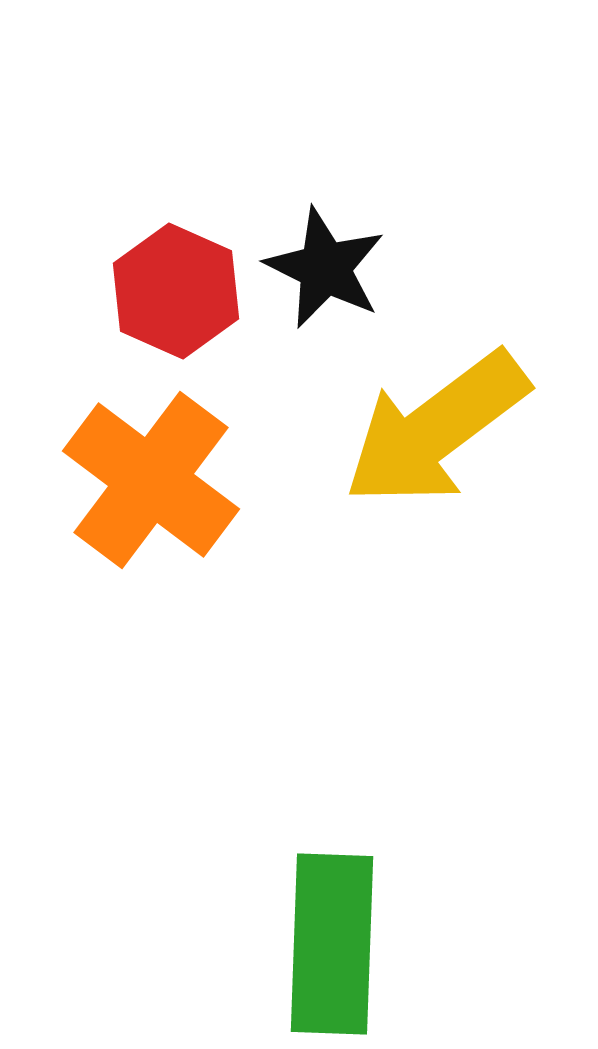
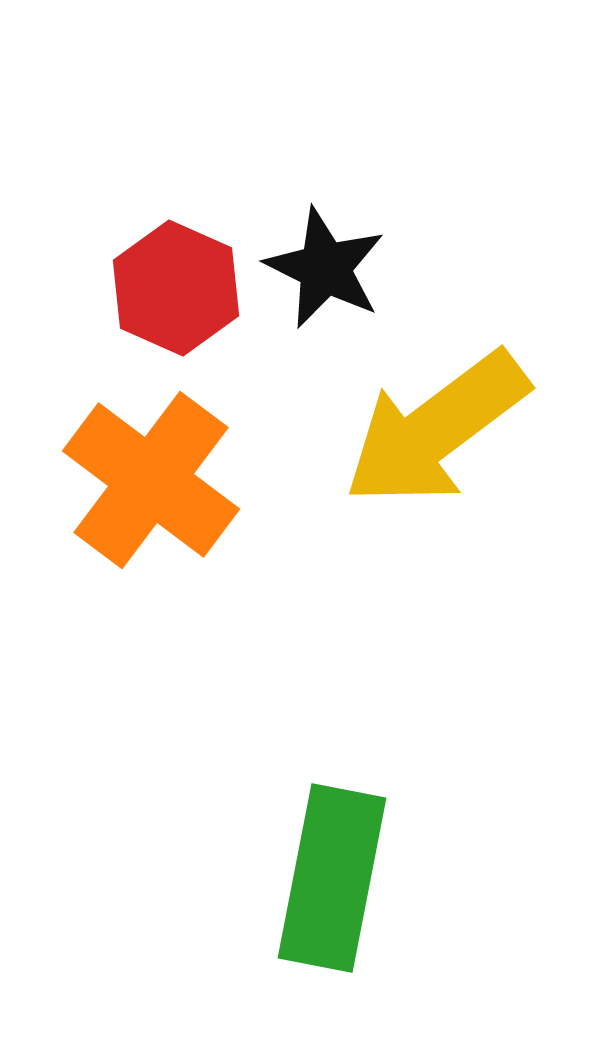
red hexagon: moved 3 px up
green rectangle: moved 66 px up; rotated 9 degrees clockwise
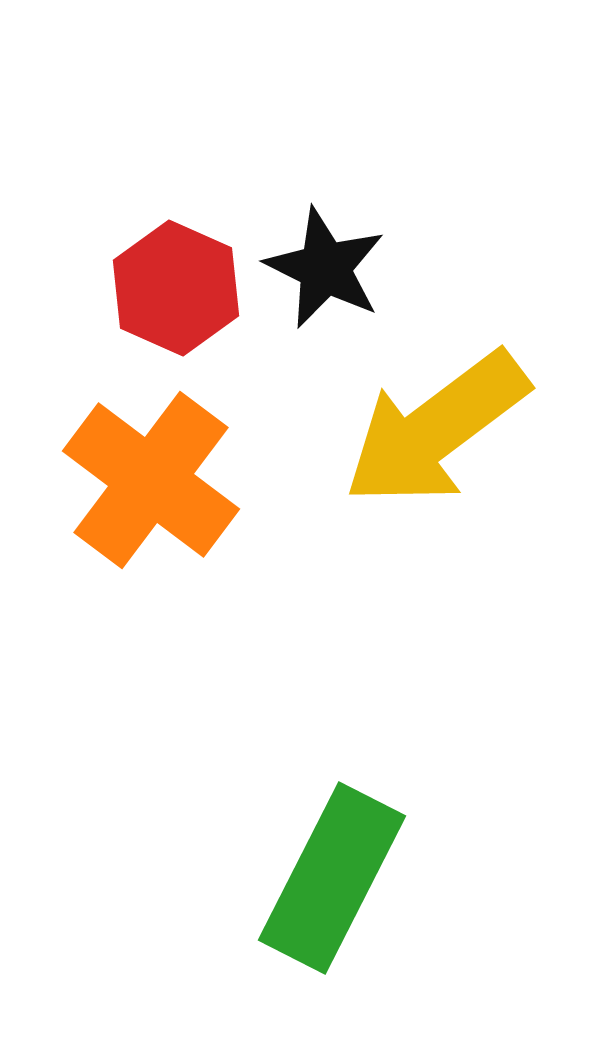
green rectangle: rotated 16 degrees clockwise
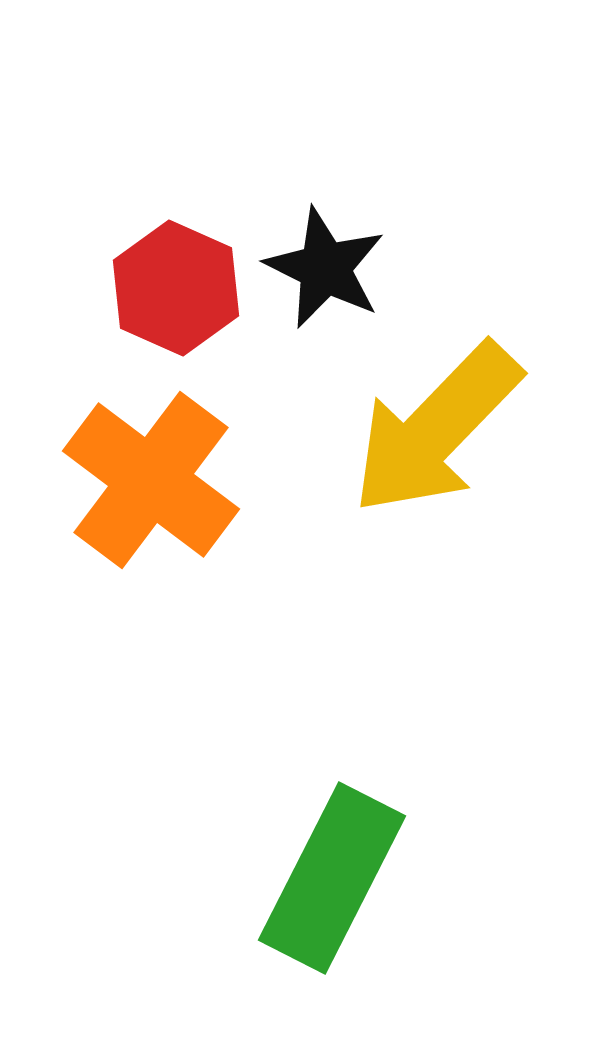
yellow arrow: rotated 9 degrees counterclockwise
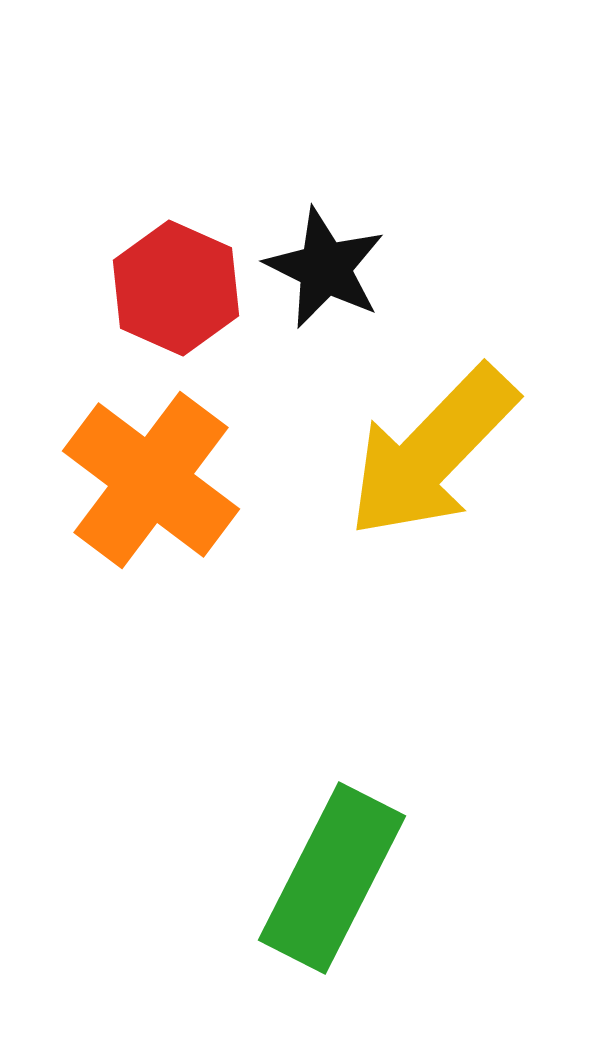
yellow arrow: moved 4 px left, 23 px down
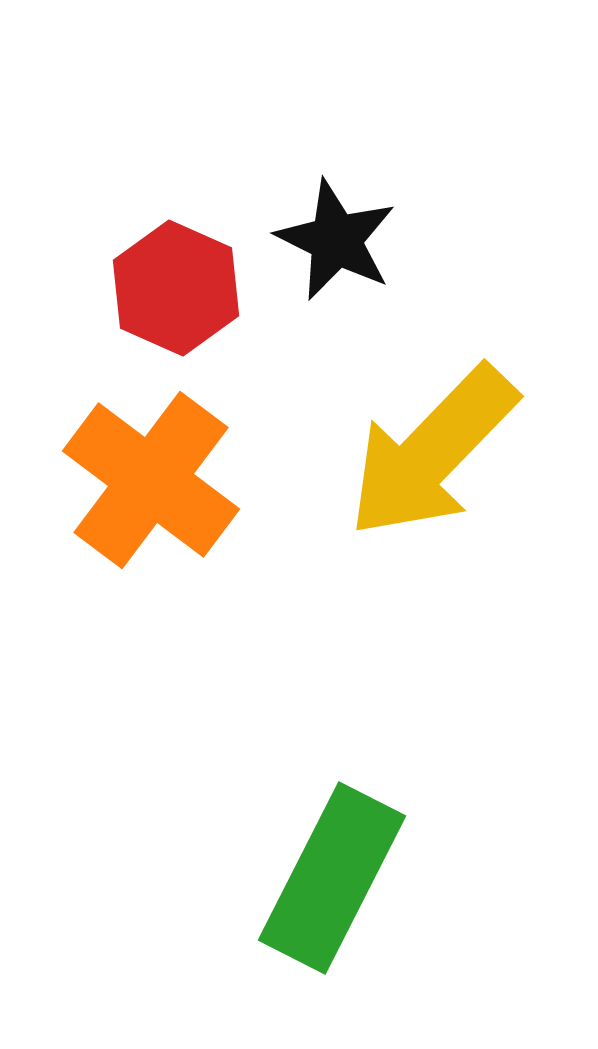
black star: moved 11 px right, 28 px up
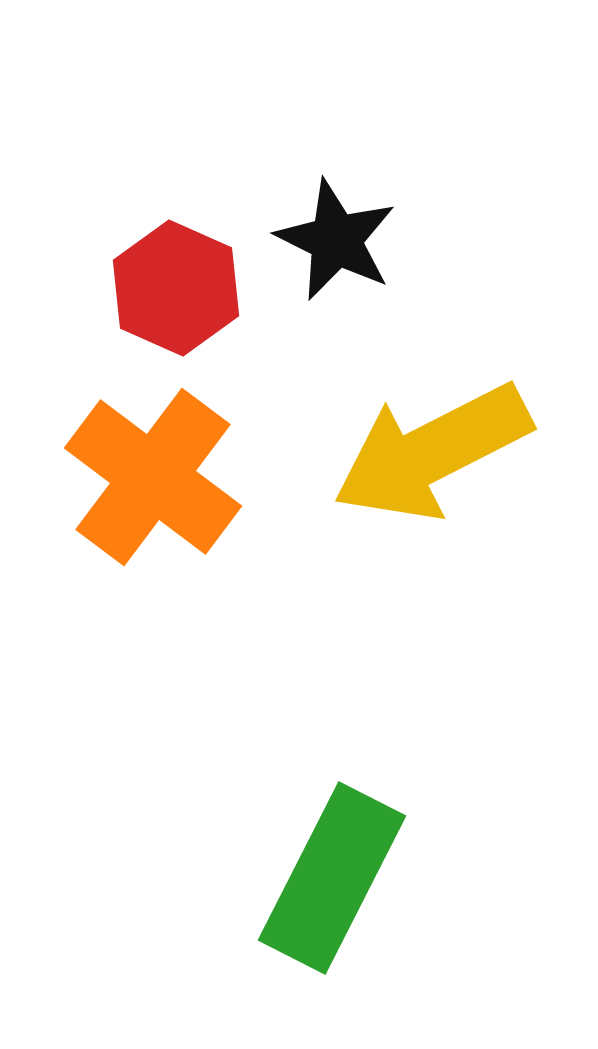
yellow arrow: rotated 19 degrees clockwise
orange cross: moved 2 px right, 3 px up
